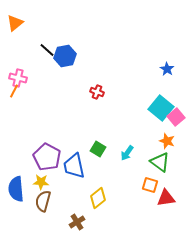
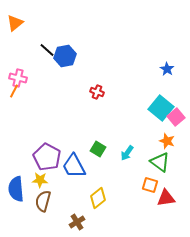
blue trapezoid: rotated 16 degrees counterclockwise
yellow star: moved 1 px left, 2 px up
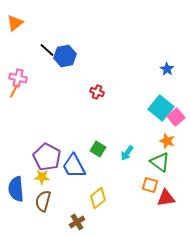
yellow star: moved 2 px right, 3 px up
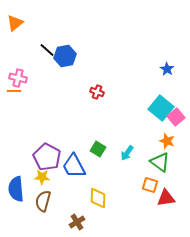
orange line: rotated 64 degrees clockwise
yellow diamond: rotated 50 degrees counterclockwise
